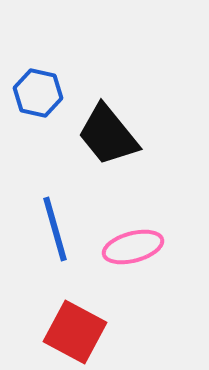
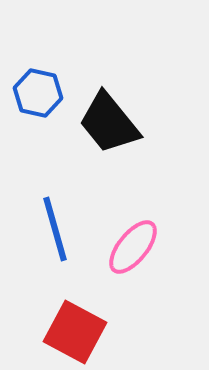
black trapezoid: moved 1 px right, 12 px up
pink ellipse: rotated 36 degrees counterclockwise
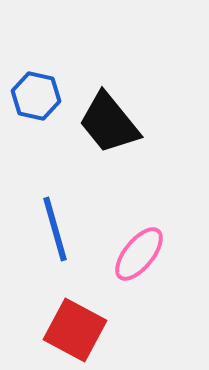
blue hexagon: moved 2 px left, 3 px down
pink ellipse: moved 6 px right, 7 px down
red square: moved 2 px up
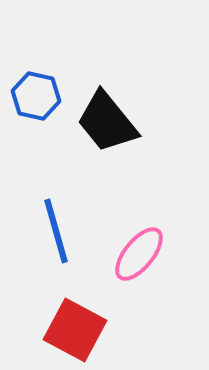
black trapezoid: moved 2 px left, 1 px up
blue line: moved 1 px right, 2 px down
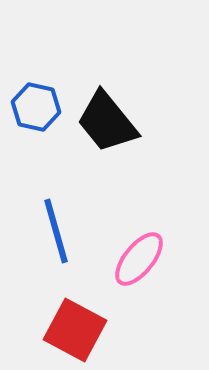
blue hexagon: moved 11 px down
pink ellipse: moved 5 px down
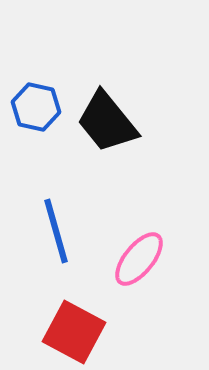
red square: moved 1 px left, 2 px down
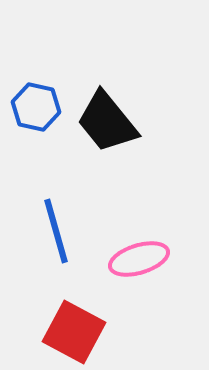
pink ellipse: rotated 34 degrees clockwise
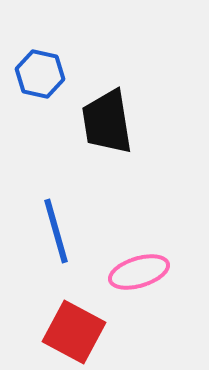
blue hexagon: moved 4 px right, 33 px up
black trapezoid: rotated 30 degrees clockwise
pink ellipse: moved 13 px down
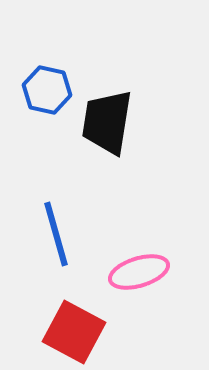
blue hexagon: moved 7 px right, 16 px down
black trapezoid: rotated 18 degrees clockwise
blue line: moved 3 px down
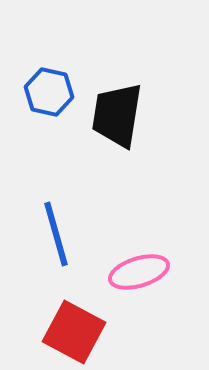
blue hexagon: moved 2 px right, 2 px down
black trapezoid: moved 10 px right, 7 px up
